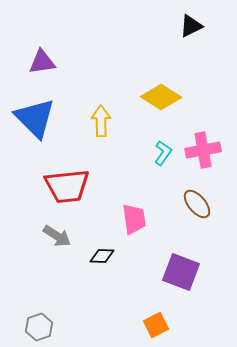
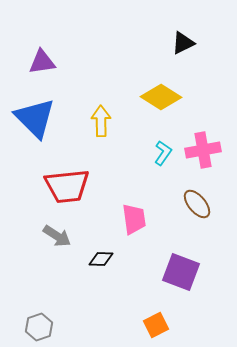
black triangle: moved 8 px left, 17 px down
black diamond: moved 1 px left, 3 px down
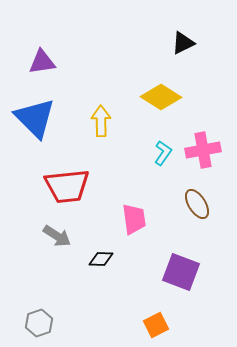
brown ellipse: rotated 8 degrees clockwise
gray hexagon: moved 4 px up
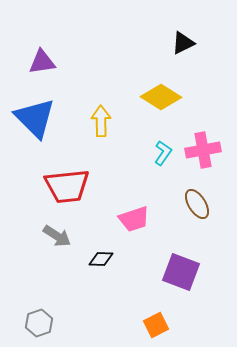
pink trapezoid: rotated 80 degrees clockwise
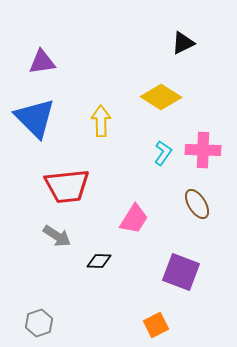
pink cross: rotated 12 degrees clockwise
pink trapezoid: rotated 40 degrees counterclockwise
black diamond: moved 2 px left, 2 px down
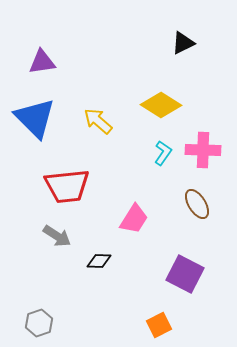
yellow diamond: moved 8 px down
yellow arrow: moved 3 px left; rotated 48 degrees counterclockwise
purple square: moved 4 px right, 2 px down; rotated 6 degrees clockwise
orange square: moved 3 px right
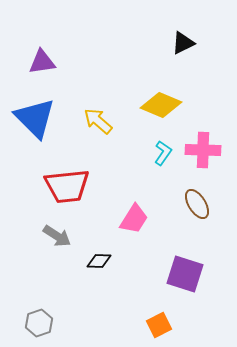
yellow diamond: rotated 9 degrees counterclockwise
purple square: rotated 9 degrees counterclockwise
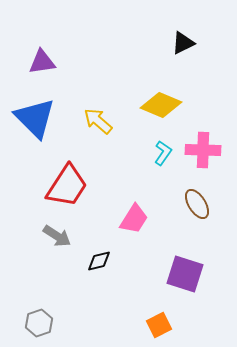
red trapezoid: rotated 51 degrees counterclockwise
black diamond: rotated 15 degrees counterclockwise
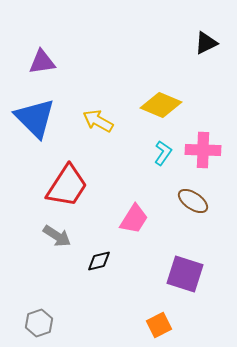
black triangle: moved 23 px right
yellow arrow: rotated 12 degrees counterclockwise
brown ellipse: moved 4 px left, 3 px up; rotated 24 degrees counterclockwise
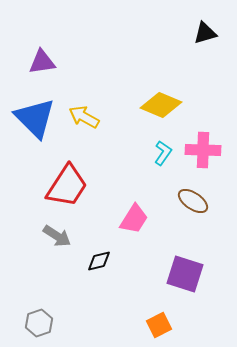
black triangle: moved 1 px left, 10 px up; rotated 10 degrees clockwise
yellow arrow: moved 14 px left, 4 px up
